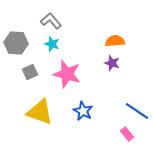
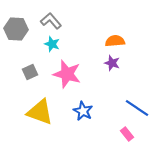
gray hexagon: moved 14 px up
blue line: moved 3 px up
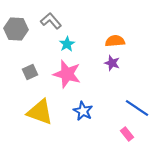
cyan star: moved 15 px right; rotated 21 degrees clockwise
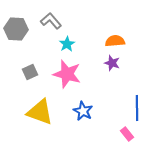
blue line: rotated 55 degrees clockwise
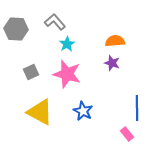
gray L-shape: moved 4 px right, 1 px down
gray square: moved 1 px right
yellow triangle: rotated 8 degrees clockwise
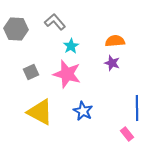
cyan star: moved 4 px right, 2 px down
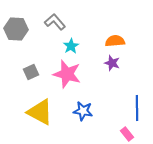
blue star: rotated 18 degrees counterclockwise
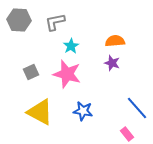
gray L-shape: rotated 60 degrees counterclockwise
gray hexagon: moved 3 px right, 9 px up
blue line: rotated 40 degrees counterclockwise
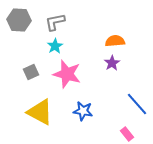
cyan star: moved 16 px left
purple star: rotated 21 degrees clockwise
blue line: moved 4 px up
